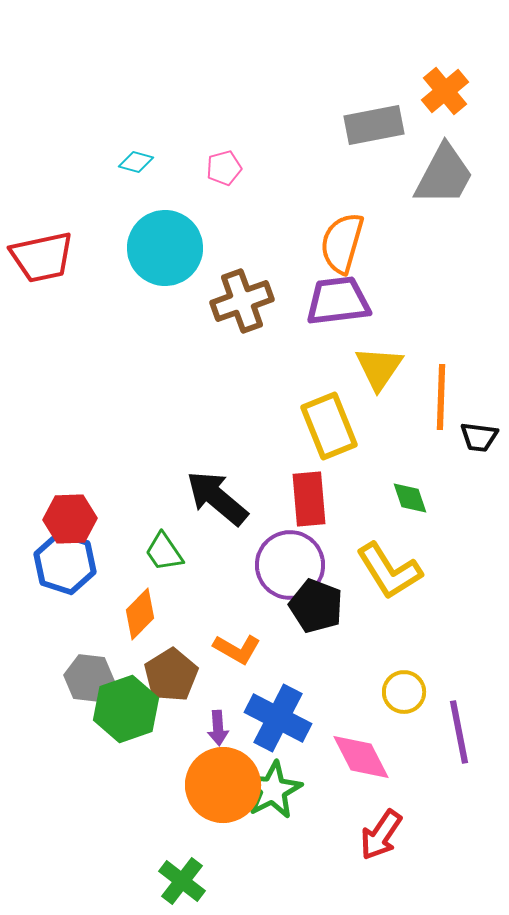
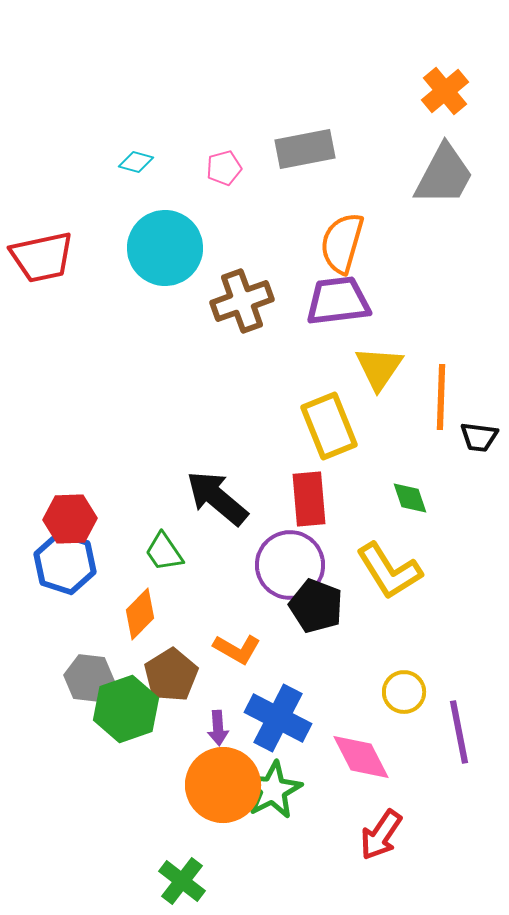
gray rectangle: moved 69 px left, 24 px down
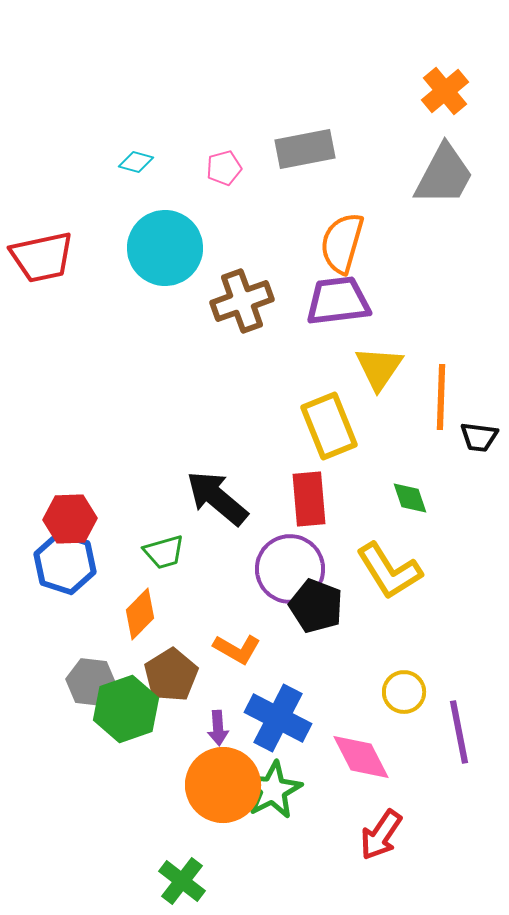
green trapezoid: rotated 72 degrees counterclockwise
purple circle: moved 4 px down
gray hexagon: moved 2 px right, 4 px down
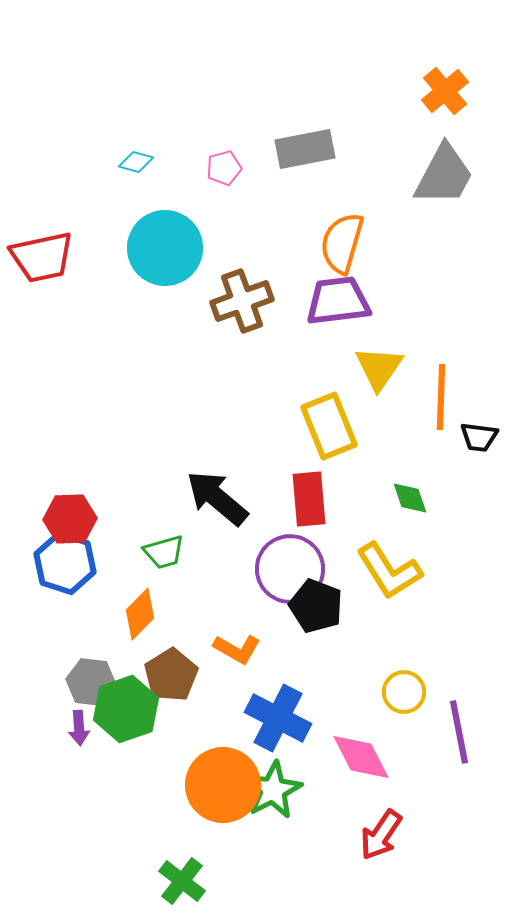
purple arrow: moved 139 px left
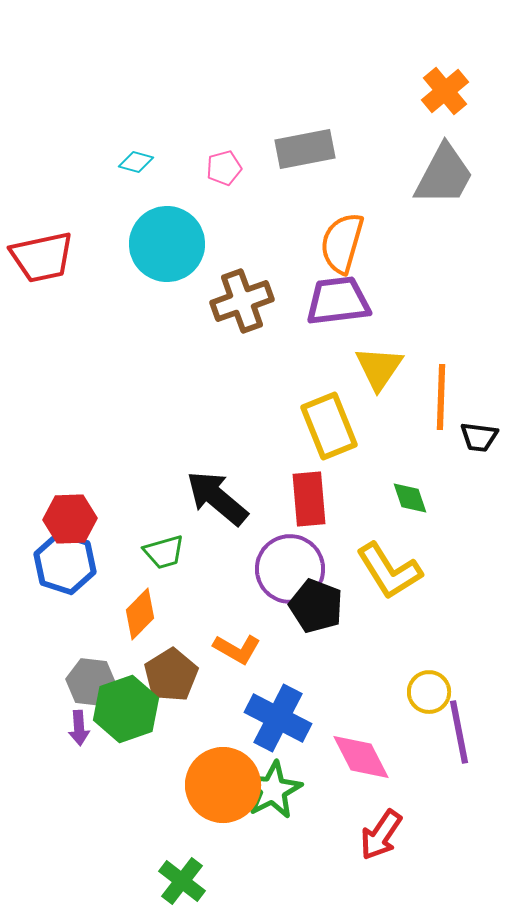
cyan circle: moved 2 px right, 4 px up
yellow circle: moved 25 px right
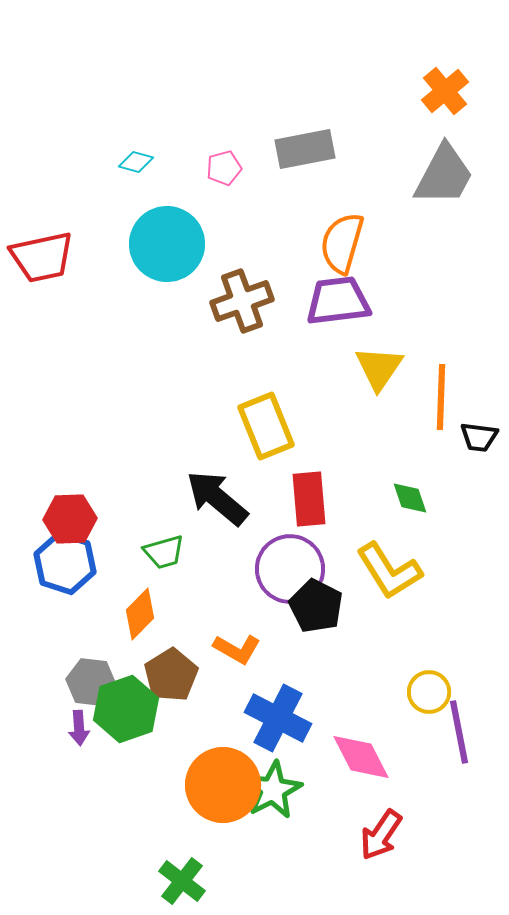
yellow rectangle: moved 63 px left
black pentagon: rotated 6 degrees clockwise
